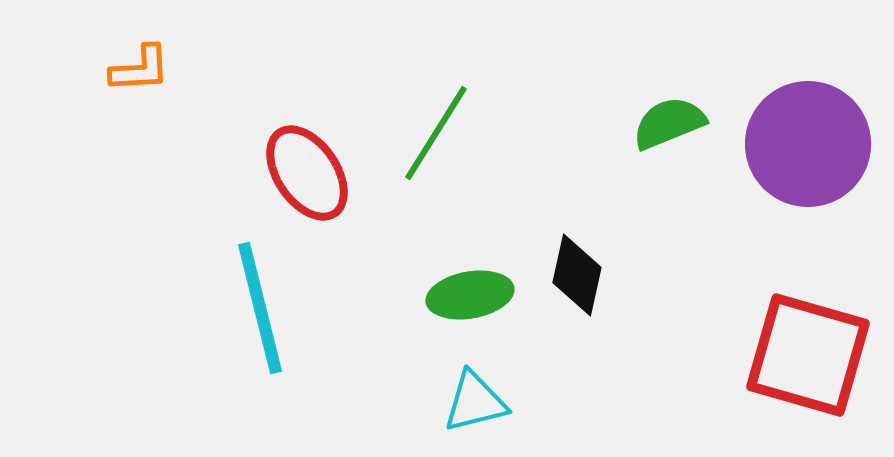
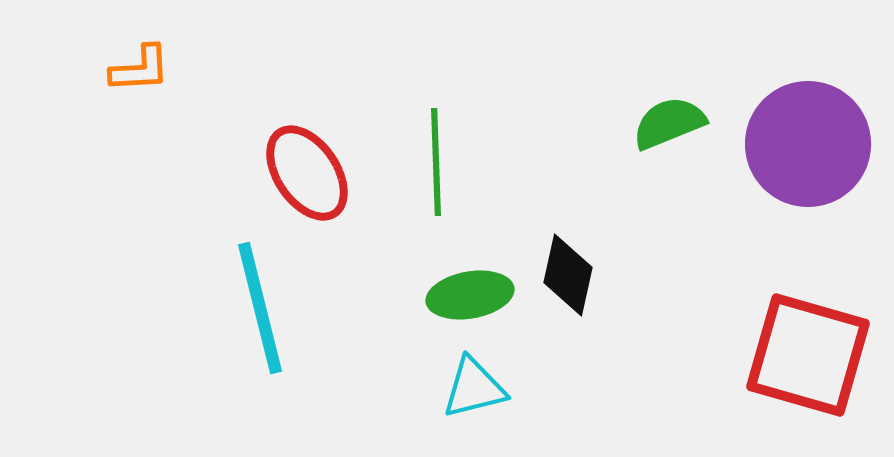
green line: moved 29 px down; rotated 34 degrees counterclockwise
black diamond: moved 9 px left
cyan triangle: moved 1 px left, 14 px up
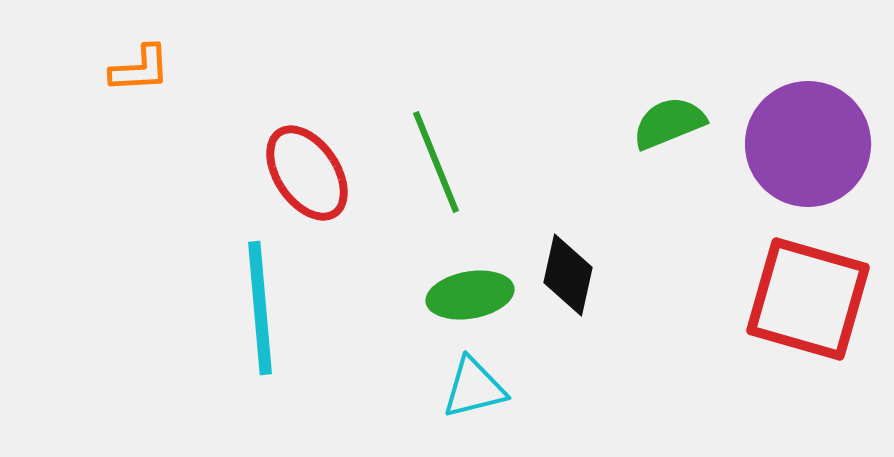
green line: rotated 20 degrees counterclockwise
cyan line: rotated 9 degrees clockwise
red square: moved 56 px up
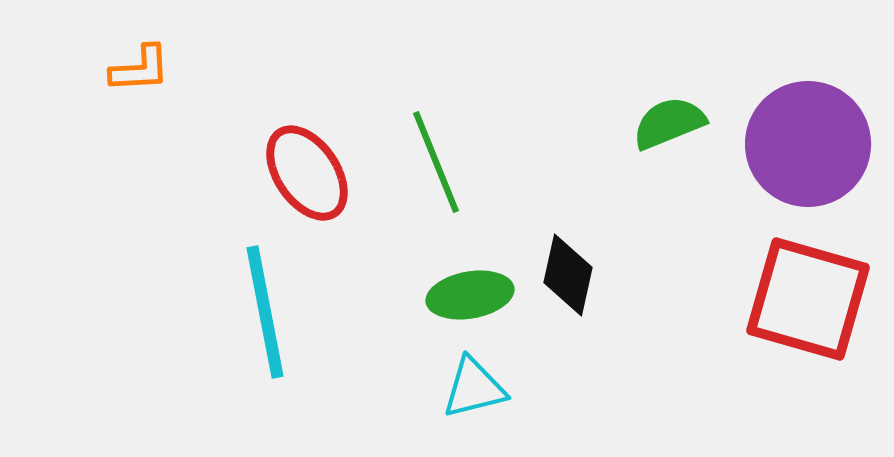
cyan line: moved 5 px right, 4 px down; rotated 6 degrees counterclockwise
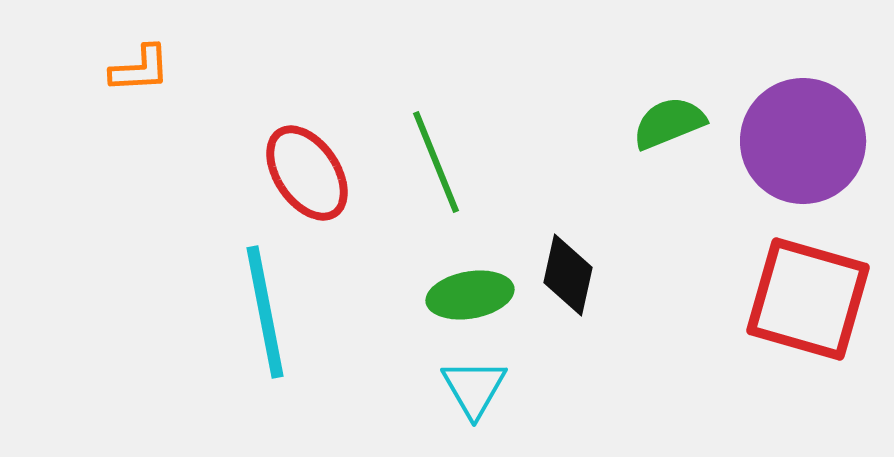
purple circle: moved 5 px left, 3 px up
cyan triangle: rotated 46 degrees counterclockwise
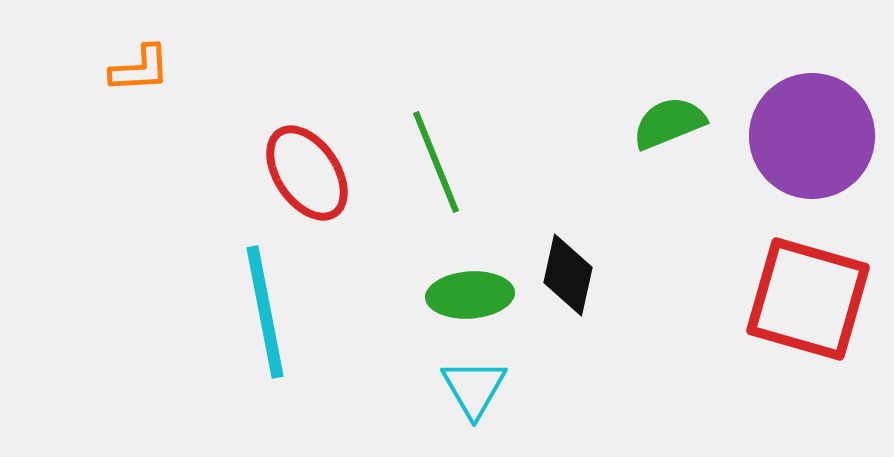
purple circle: moved 9 px right, 5 px up
green ellipse: rotated 6 degrees clockwise
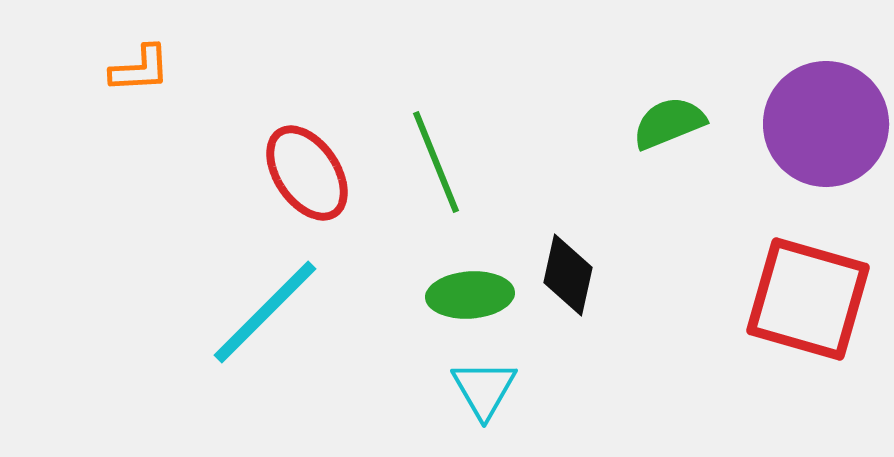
purple circle: moved 14 px right, 12 px up
cyan line: rotated 56 degrees clockwise
cyan triangle: moved 10 px right, 1 px down
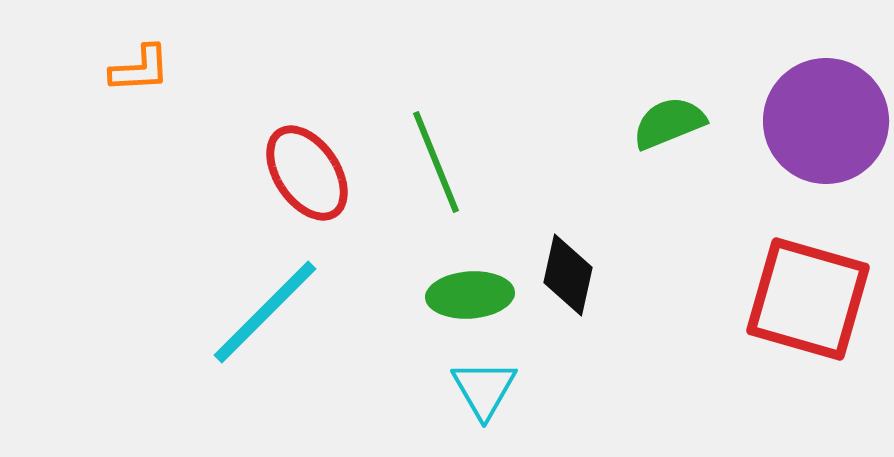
purple circle: moved 3 px up
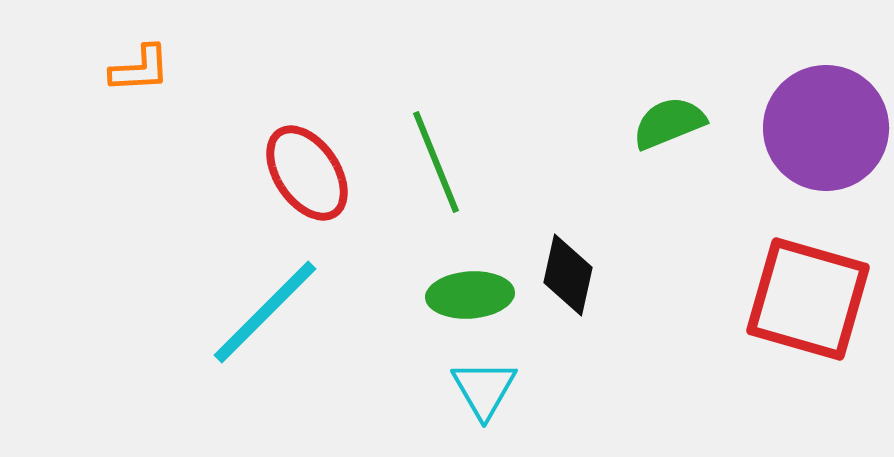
purple circle: moved 7 px down
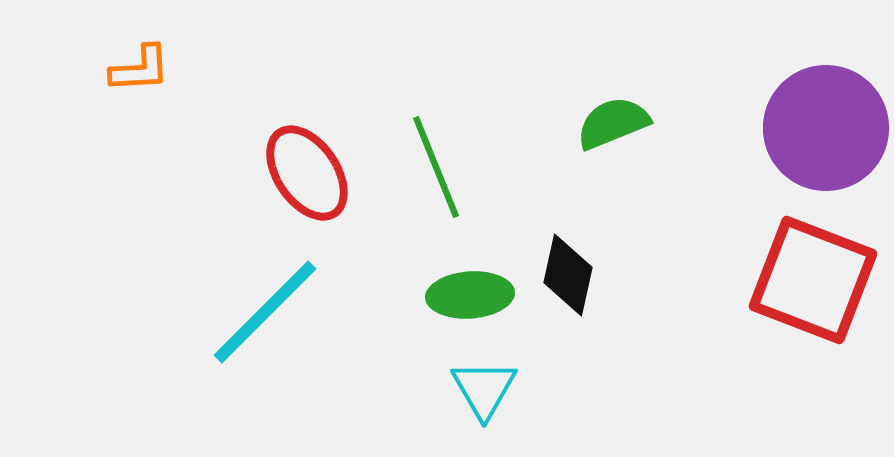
green semicircle: moved 56 px left
green line: moved 5 px down
red square: moved 5 px right, 19 px up; rotated 5 degrees clockwise
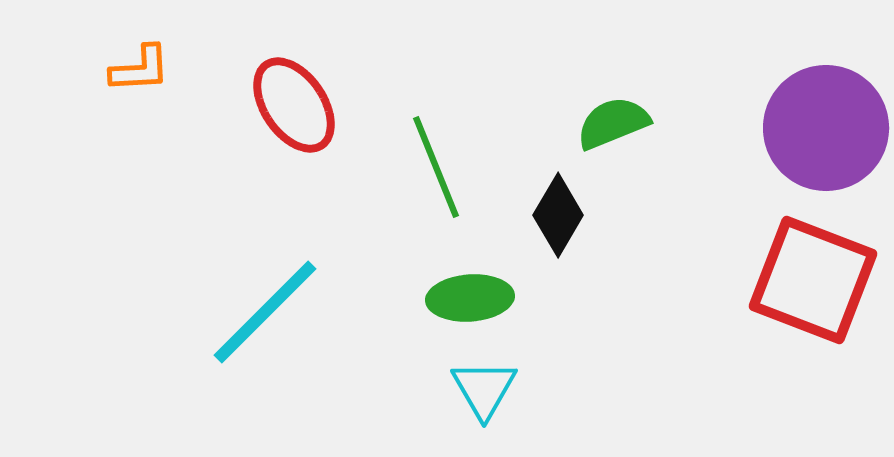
red ellipse: moved 13 px left, 68 px up
black diamond: moved 10 px left, 60 px up; rotated 18 degrees clockwise
green ellipse: moved 3 px down
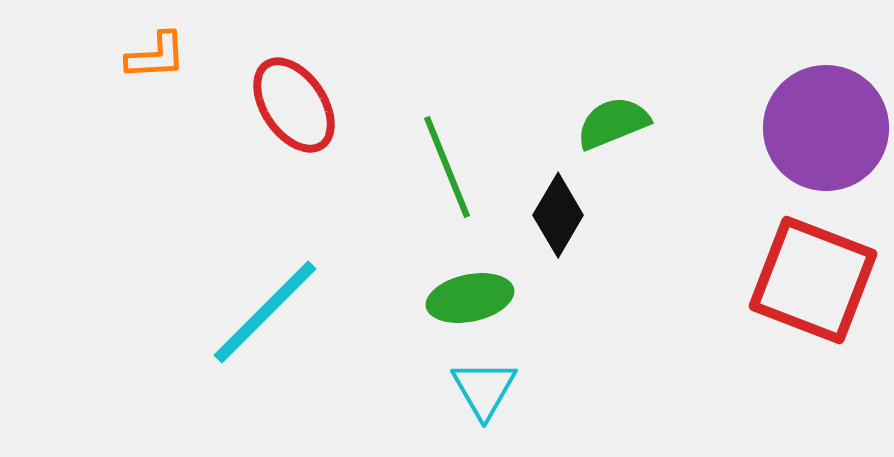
orange L-shape: moved 16 px right, 13 px up
green line: moved 11 px right
green ellipse: rotated 8 degrees counterclockwise
